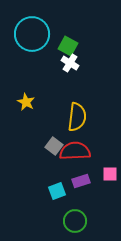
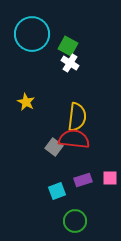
gray square: moved 1 px down
red semicircle: moved 1 px left, 12 px up; rotated 8 degrees clockwise
pink square: moved 4 px down
purple rectangle: moved 2 px right, 1 px up
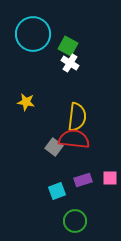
cyan circle: moved 1 px right
yellow star: rotated 18 degrees counterclockwise
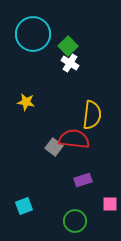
green square: rotated 18 degrees clockwise
yellow semicircle: moved 15 px right, 2 px up
pink square: moved 26 px down
cyan square: moved 33 px left, 15 px down
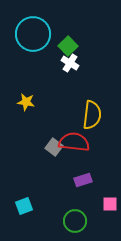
red semicircle: moved 3 px down
